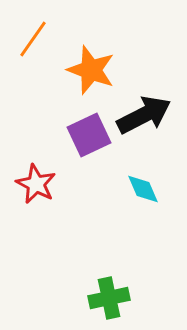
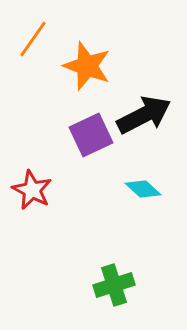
orange star: moved 4 px left, 4 px up
purple square: moved 2 px right
red star: moved 4 px left, 6 px down
cyan diamond: rotated 24 degrees counterclockwise
green cross: moved 5 px right, 13 px up; rotated 6 degrees counterclockwise
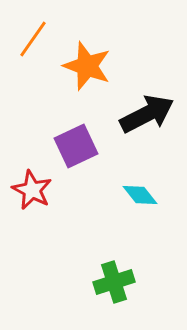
black arrow: moved 3 px right, 1 px up
purple square: moved 15 px left, 11 px down
cyan diamond: moved 3 px left, 6 px down; rotated 9 degrees clockwise
green cross: moved 3 px up
